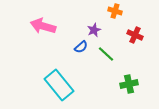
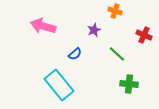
red cross: moved 9 px right
blue semicircle: moved 6 px left, 7 px down
green line: moved 11 px right
green cross: rotated 18 degrees clockwise
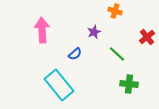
pink arrow: moved 1 px left, 4 px down; rotated 70 degrees clockwise
purple star: moved 2 px down
red cross: moved 3 px right, 2 px down; rotated 28 degrees clockwise
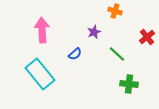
cyan rectangle: moved 19 px left, 11 px up
